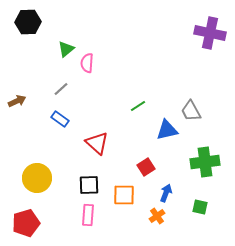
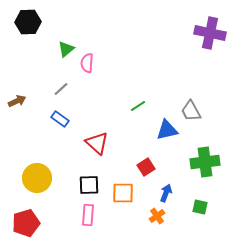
orange square: moved 1 px left, 2 px up
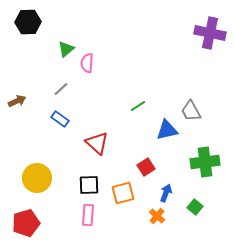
orange square: rotated 15 degrees counterclockwise
green square: moved 5 px left; rotated 28 degrees clockwise
orange cross: rotated 14 degrees counterclockwise
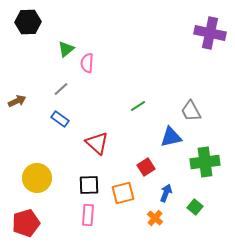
blue triangle: moved 4 px right, 7 px down
orange cross: moved 2 px left, 2 px down
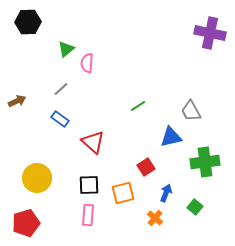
red triangle: moved 4 px left, 1 px up
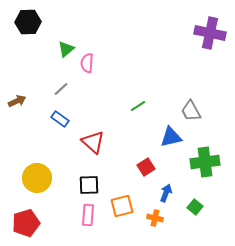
orange square: moved 1 px left, 13 px down
orange cross: rotated 28 degrees counterclockwise
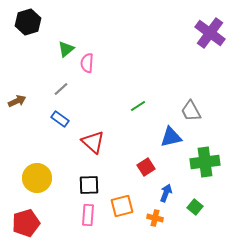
black hexagon: rotated 15 degrees counterclockwise
purple cross: rotated 24 degrees clockwise
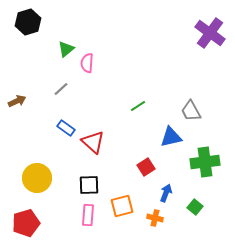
blue rectangle: moved 6 px right, 9 px down
